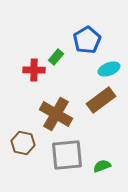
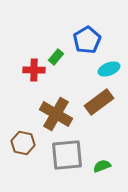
brown rectangle: moved 2 px left, 2 px down
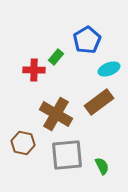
green semicircle: rotated 84 degrees clockwise
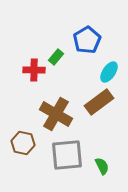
cyan ellipse: moved 3 px down; rotated 35 degrees counterclockwise
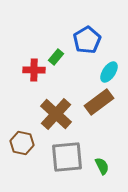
brown cross: rotated 12 degrees clockwise
brown hexagon: moved 1 px left
gray square: moved 2 px down
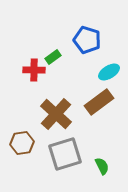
blue pentagon: rotated 24 degrees counterclockwise
green rectangle: moved 3 px left; rotated 14 degrees clockwise
cyan ellipse: rotated 25 degrees clockwise
brown hexagon: rotated 20 degrees counterclockwise
gray square: moved 2 px left, 3 px up; rotated 12 degrees counterclockwise
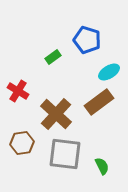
red cross: moved 16 px left, 21 px down; rotated 30 degrees clockwise
gray square: rotated 24 degrees clockwise
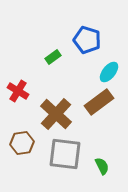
cyan ellipse: rotated 20 degrees counterclockwise
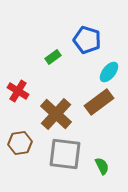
brown hexagon: moved 2 px left
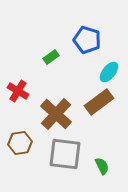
green rectangle: moved 2 px left
